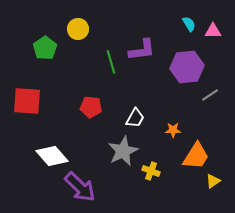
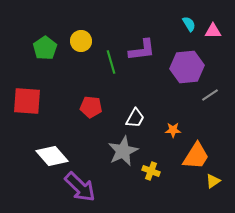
yellow circle: moved 3 px right, 12 px down
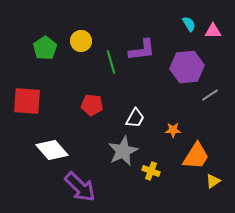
red pentagon: moved 1 px right, 2 px up
white diamond: moved 6 px up
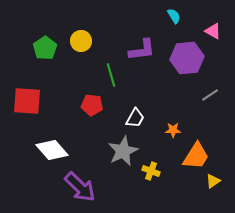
cyan semicircle: moved 15 px left, 8 px up
pink triangle: rotated 30 degrees clockwise
green line: moved 13 px down
purple hexagon: moved 9 px up
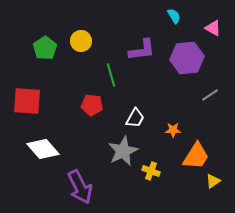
pink triangle: moved 3 px up
white diamond: moved 9 px left, 1 px up
purple arrow: rotated 20 degrees clockwise
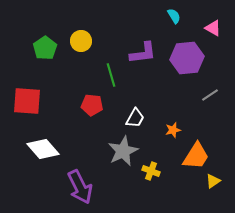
purple L-shape: moved 1 px right, 3 px down
orange star: rotated 14 degrees counterclockwise
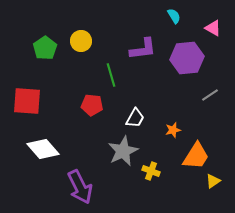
purple L-shape: moved 4 px up
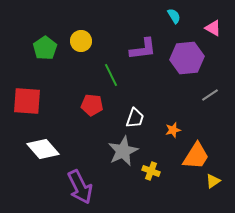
green line: rotated 10 degrees counterclockwise
white trapezoid: rotated 10 degrees counterclockwise
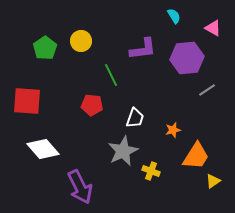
gray line: moved 3 px left, 5 px up
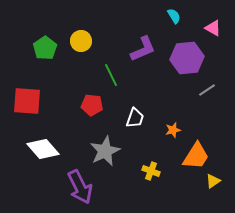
purple L-shape: rotated 16 degrees counterclockwise
gray star: moved 18 px left
